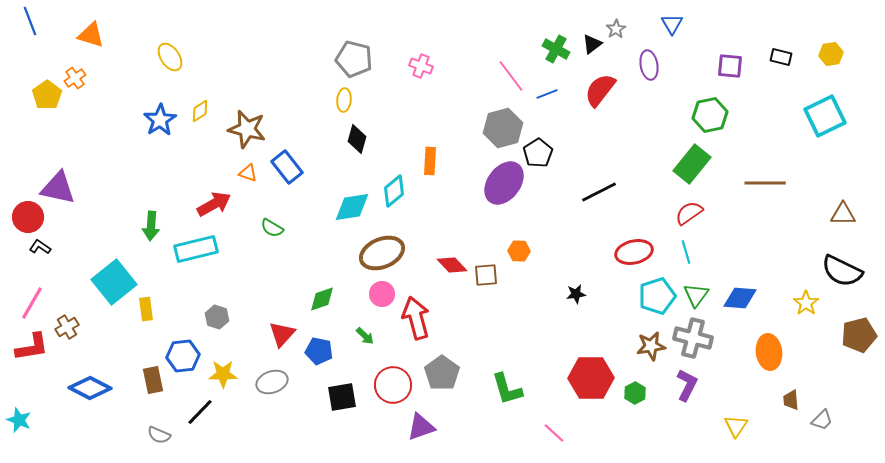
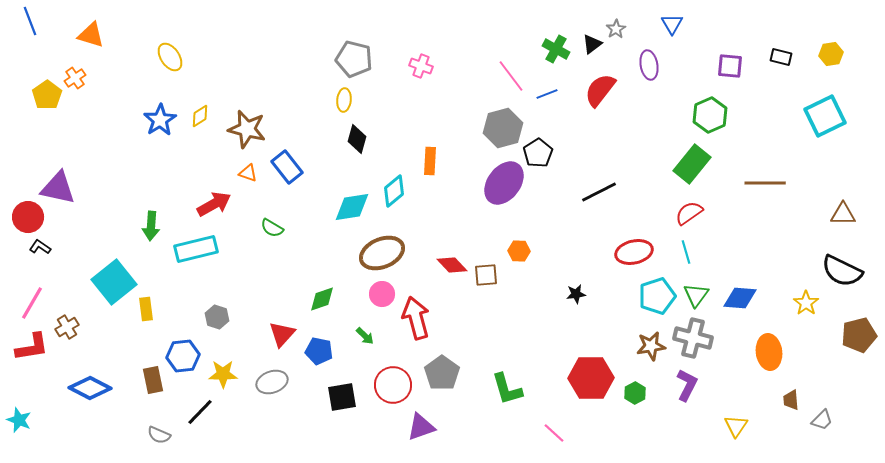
yellow diamond at (200, 111): moved 5 px down
green hexagon at (710, 115): rotated 12 degrees counterclockwise
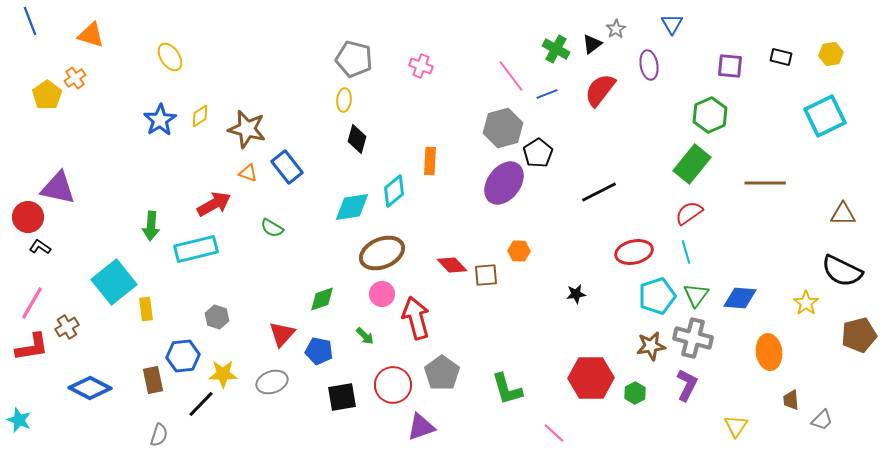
black line at (200, 412): moved 1 px right, 8 px up
gray semicircle at (159, 435): rotated 95 degrees counterclockwise
